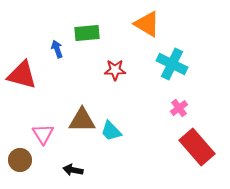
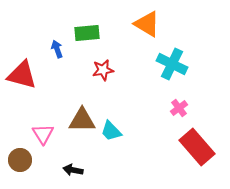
red star: moved 12 px left; rotated 10 degrees counterclockwise
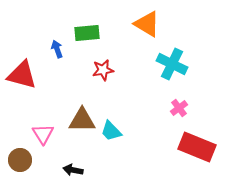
red rectangle: rotated 27 degrees counterclockwise
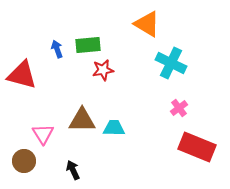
green rectangle: moved 1 px right, 12 px down
cyan cross: moved 1 px left, 1 px up
cyan trapezoid: moved 3 px right, 3 px up; rotated 135 degrees clockwise
brown circle: moved 4 px right, 1 px down
black arrow: rotated 54 degrees clockwise
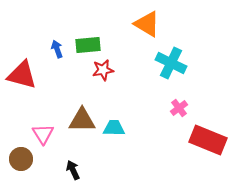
red rectangle: moved 11 px right, 7 px up
brown circle: moved 3 px left, 2 px up
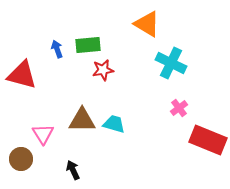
cyan trapezoid: moved 4 px up; rotated 15 degrees clockwise
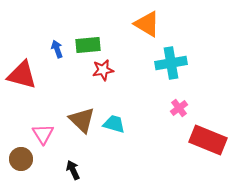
cyan cross: rotated 36 degrees counterclockwise
brown triangle: rotated 44 degrees clockwise
